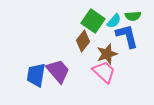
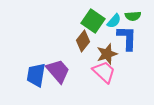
blue L-shape: moved 2 px down; rotated 16 degrees clockwise
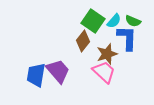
green semicircle: moved 5 px down; rotated 28 degrees clockwise
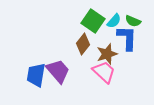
brown diamond: moved 3 px down
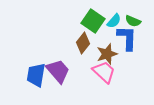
brown diamond: moved 1 px up
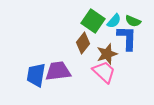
purple trapezoid: rotated 56 degrees counterclockwise
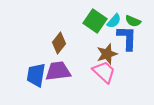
green square: moved 2 px right
brown diamond: moved 24 px left
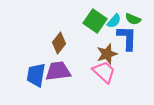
green semicircle: moved 2 px up
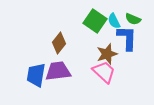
cyan semicircle: rotated 112 degrees clockwise
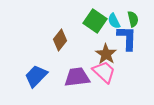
green semicircle: rotated 126 degrees counterclockwise
brown diamond: moved 1 px right, 3 px up
brown star: moved 1 px left; rotated 20 degrees counterclockwise
purple trapezoid: moved 19 px right, 6 px down
blue trapezoid: moved 1 px down; rotated 35 degrees clockwise
